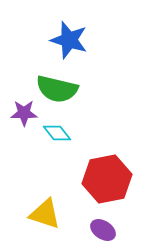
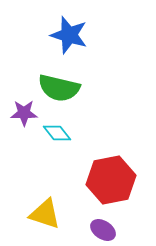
blue star: moved 5 px up
green semicircle: moved 2 px right, 1 px up
red hexagon: moved 4 px right, 1 px down
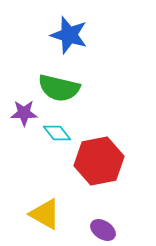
red hexagon: moved 12 px left, 19 px up
yellow triangle: rotated 12 degrees clockwise
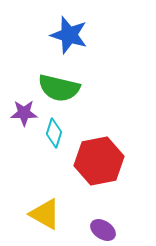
cyan diamond: moved 3 px left; rotated 56 degrees clockwise
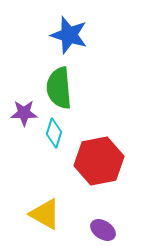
green semicircle: rotated 72 degrees clockwise
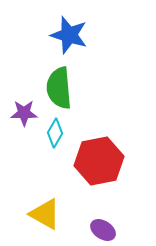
cyan diamond: moved 1 px right; rotated 12 degrees clockwise
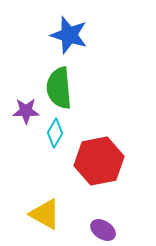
purple star: moved 2 px right, 2 px up
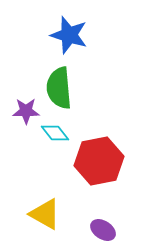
cyan diamond: rotated 68 degrees counterclockwise
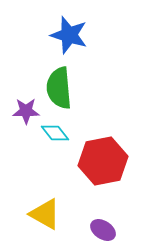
red hexagon: moved 4 px right
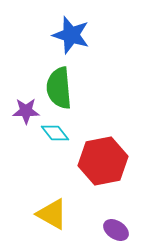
blue star: moved 2 px right
yellow triangle: moved 7 px right
purple ellipse: moved 13 px right
